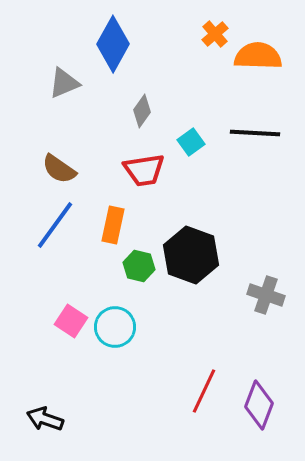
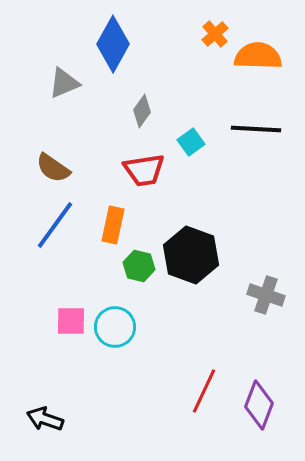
black line: moved 1 px right, 4 px up
brown semicircle: moved 6 px left, 1 px up
pink square: rotated 32 degrees counterclockwise
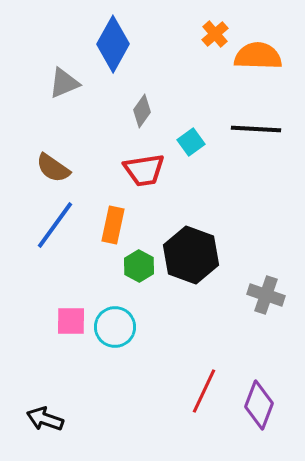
green hexagon: rotated 16 degrees clockwise
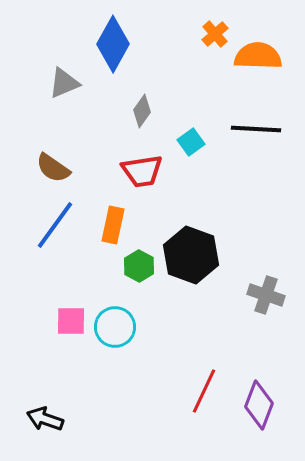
red trapezoid: moved 2 px left, 1 px down
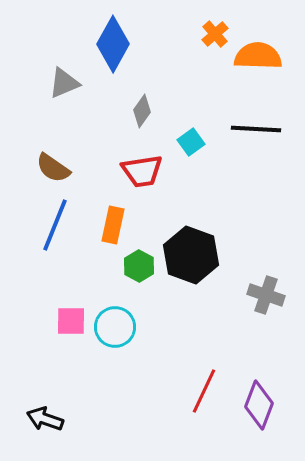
blue line: rotated 14 degrees counterclockwise
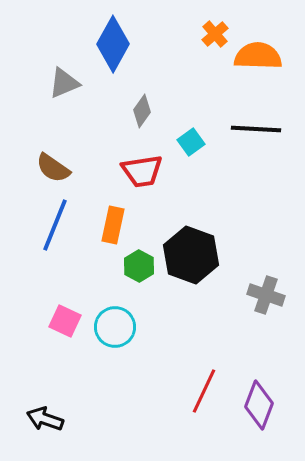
pink square: moved 6 px left; rotated 24 degrees clockwise
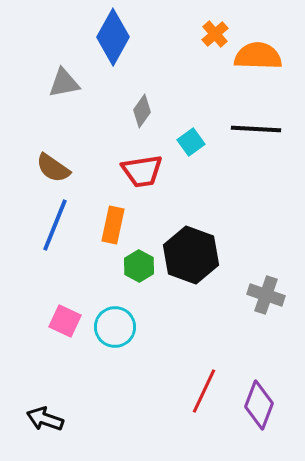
blue diamond: moved 7 px up
gray triangle: rotated 12 degrees clockwise
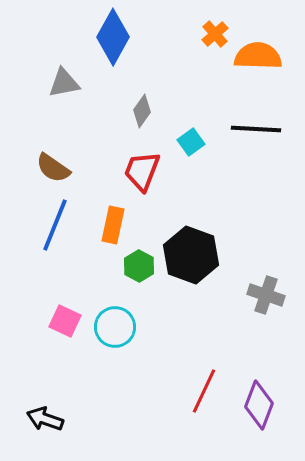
red trapezoid: rotated 120 degrees clockwise
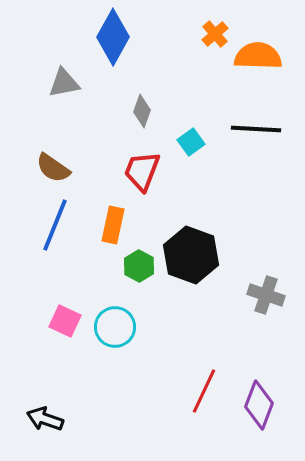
gray diamond: rotated 16 degrees counterclockwise
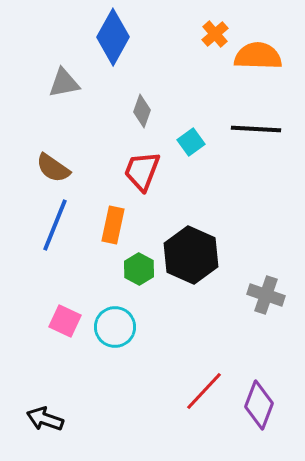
black hexagon: rotated 4 degrees clockwise
green hexagon: moved 3 px down
red line: rotated 18 degrees clockwise
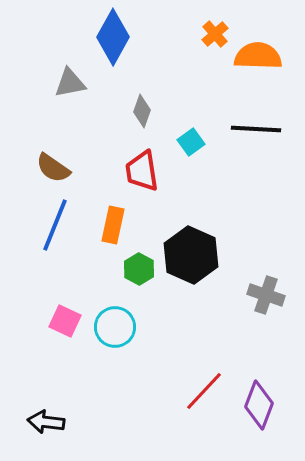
gray triangle: moved 6 px right
red trapezoid: rotated 30 degrees counterclockwise
black arrow: moved 1 px right, 3 px down; rotated 12 degrees counterclockwise
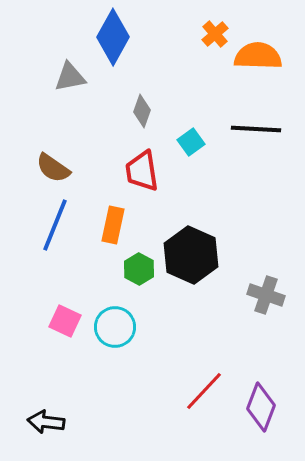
gray triangle: moved 6 px up
purple diamond: moved 2 px right, 2 px down
